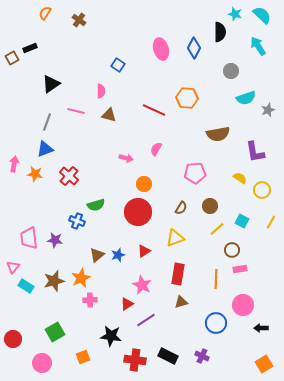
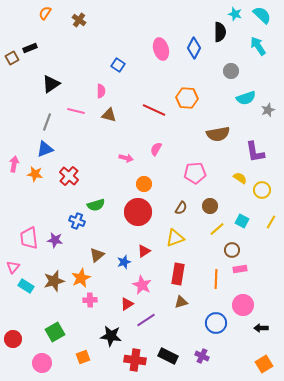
blue star at (118, 255): moved 6 px right, 7 px down
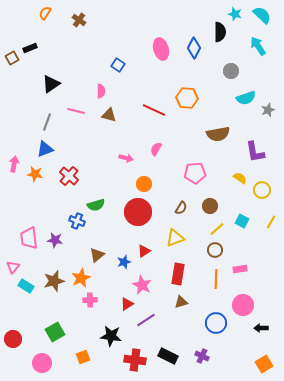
brown circle at (232, 250): moved 17 px left
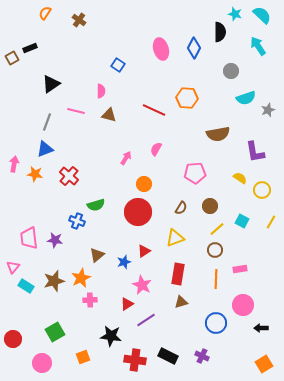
pink arrow at (126, 158): rotated 72 degrees counterclockwise
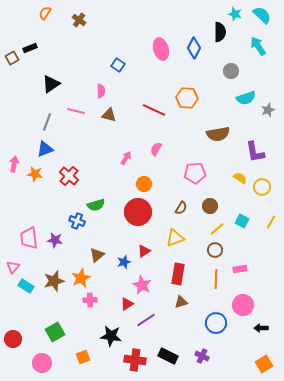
yellow circle at (262, 190): moved 3 px up
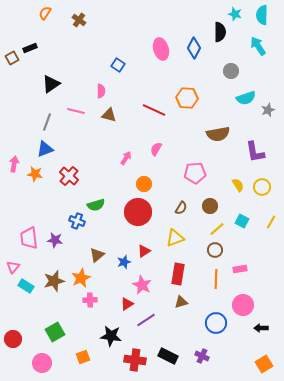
cyan semicircle at (262, 15): rotated 132 degrees counterclockwise
yellow semicircle at (240, 178): moved 2 px left, 7 px down; rotated 24 degrees clockwise
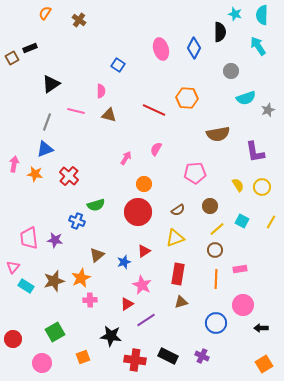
brown semicircle at (181, 208): moved 3 px left, 2 px down; rotated 24 degrees clockwise
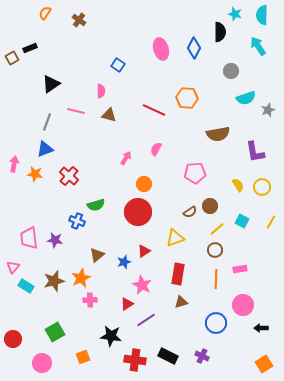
brown semicircle at (178, 210): moved 12 px right, 2 px down
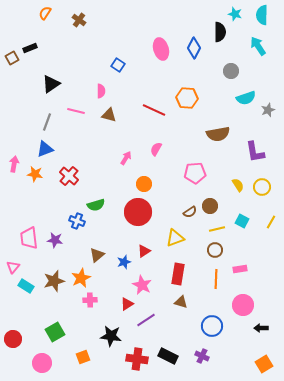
yellow line at (217, 229): rotated 28 degrees clockwise
brown triangle at (181, 302): rotated 32 degrees clockwise
blue circle at (216, 323): moved 4 px left, 3 px down
red cross at (135, 360): moved 2 px right, 1 px up
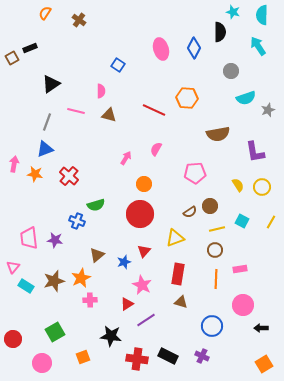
cyan star at (235, 14): moved 2 px left, 2 px up
red circle at (138, 212): moved 2 px right, 2 px down
red triangle at (144, 251): rotated 16 degrees counterclockwise
